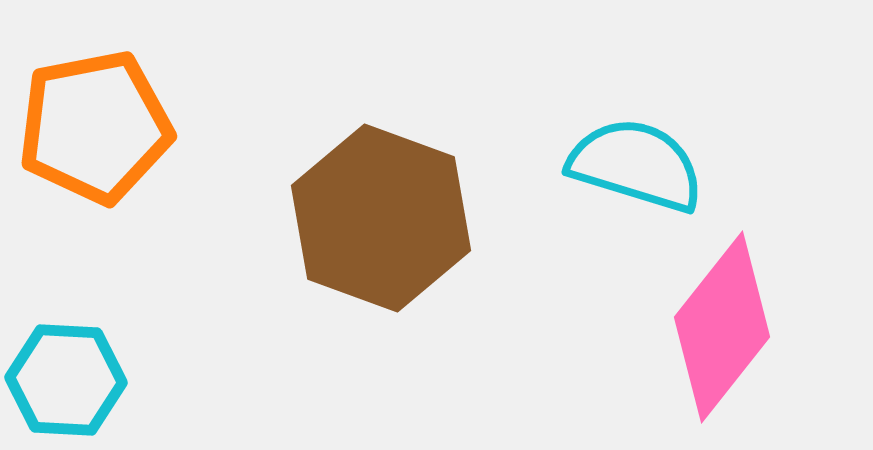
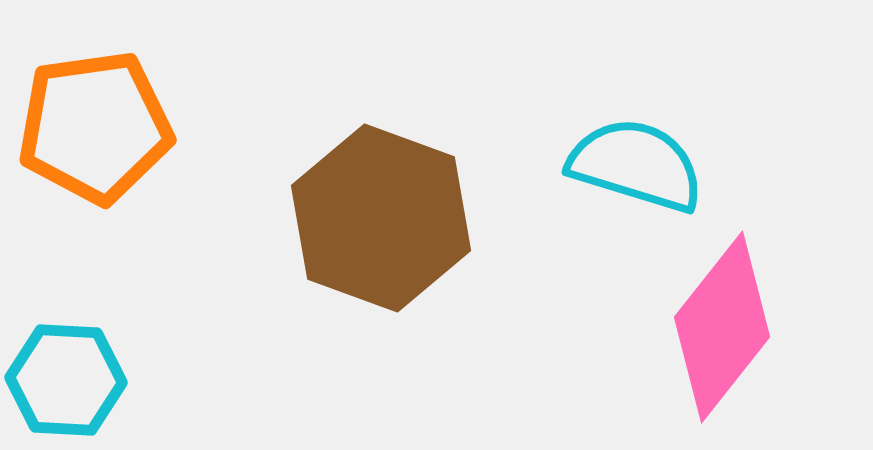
orange pentagon: rotated 3 degrees clockwise
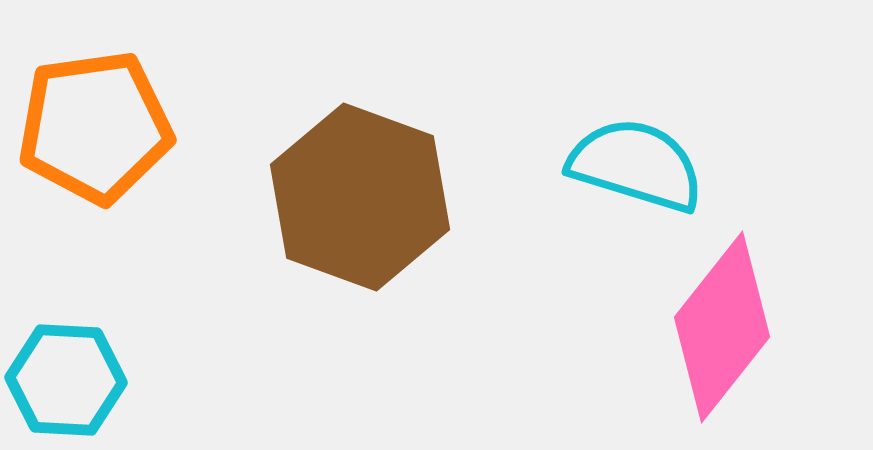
brown hexagon: moved 21 px left, 21 px up
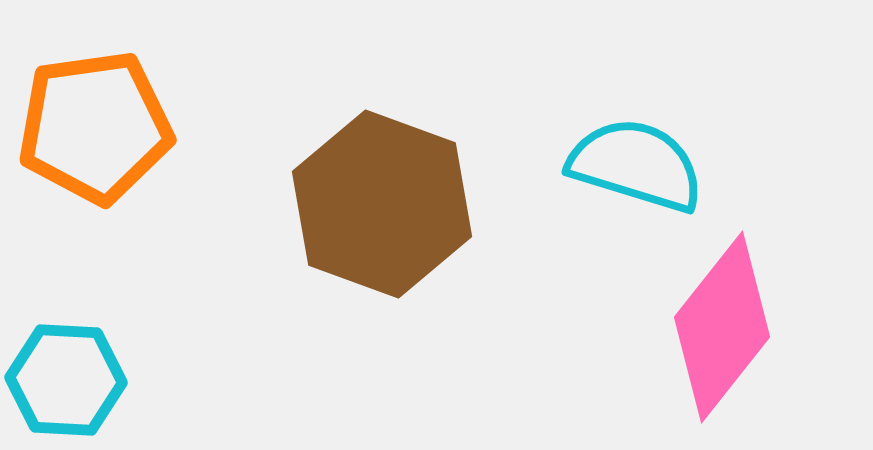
brown hexagon: moved 22 px right, 7 px down
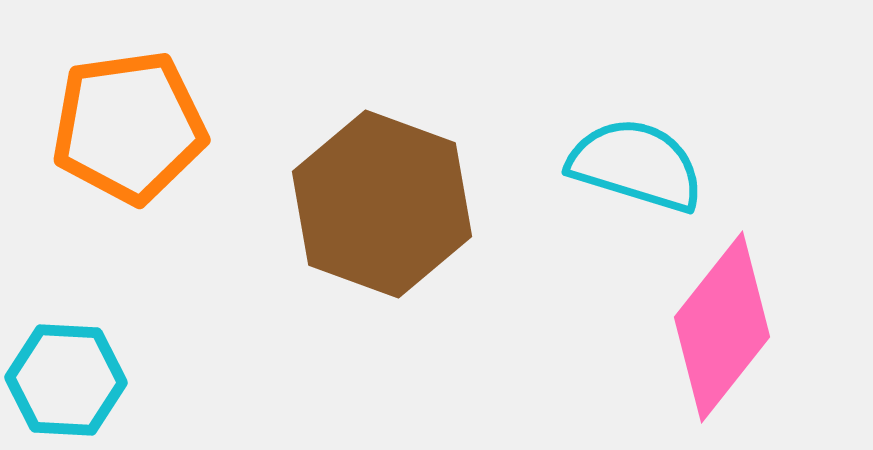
orange pentagon: moved 34 px right
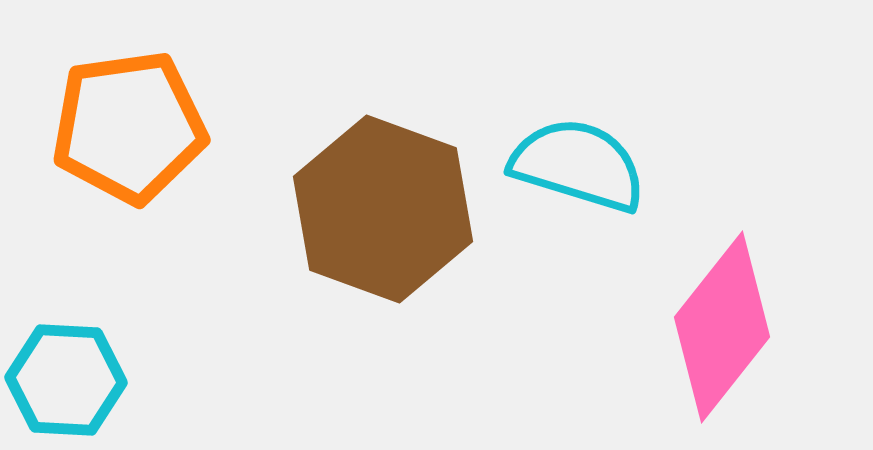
cyan semicircle: moved 58 px left
brown hexagon: moved 1 px right, 5 px down
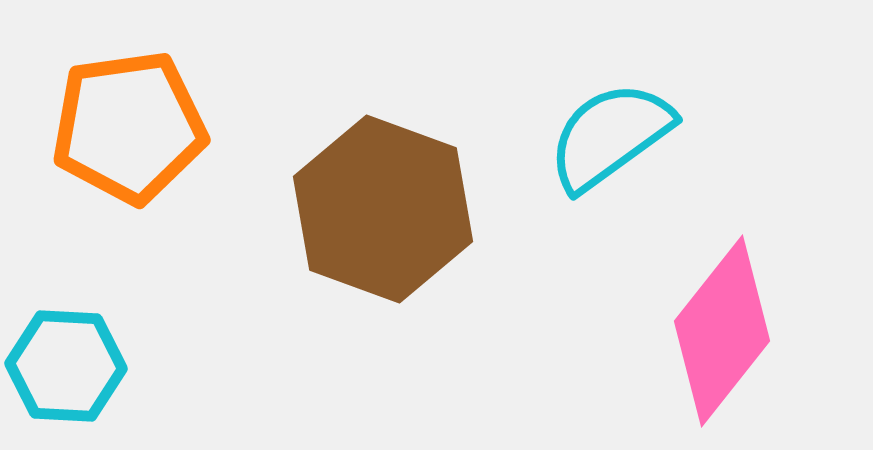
cyan semicircle: moved 32 px right, 29 px up; rotated 53 degrees counterclockwise
pink diamond: moved 4 px down
cyan hexagon: moved 14 px up
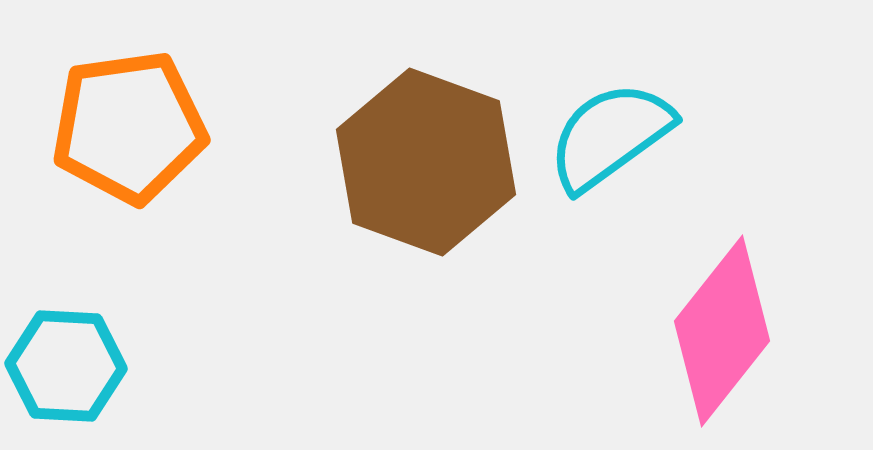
brown hexagon: moved 43 px right, 47 px up
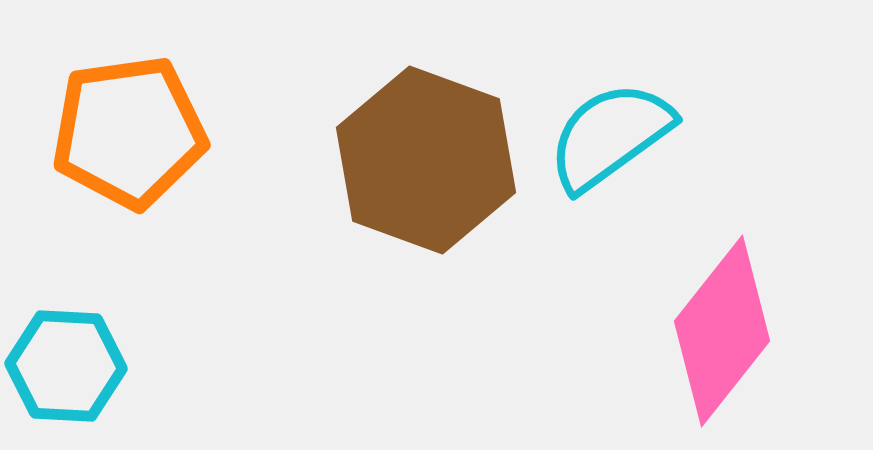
orange pentagon: moved 5 px down
brown hexagon: moved 2 px up
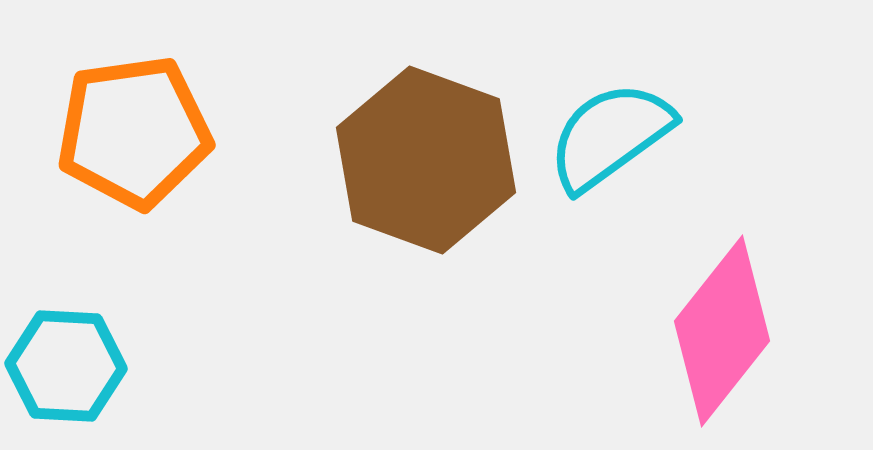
orange pentagon: moved 5 px right
